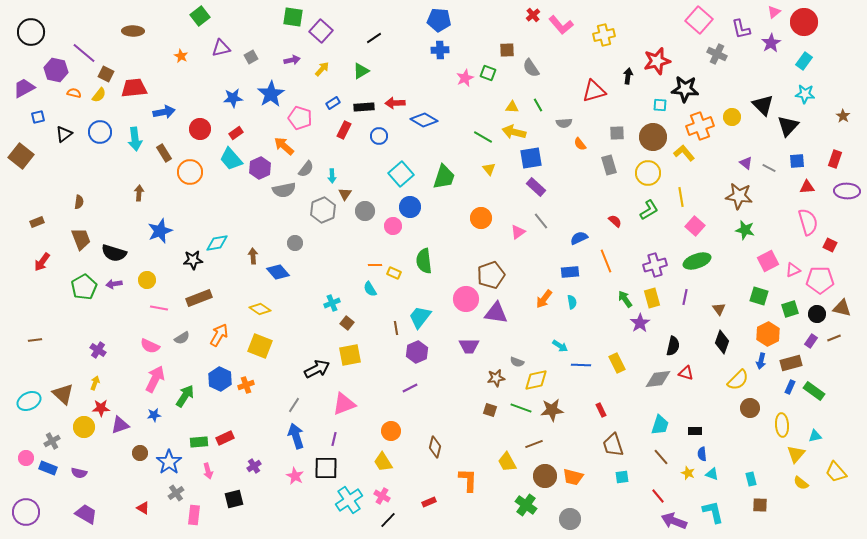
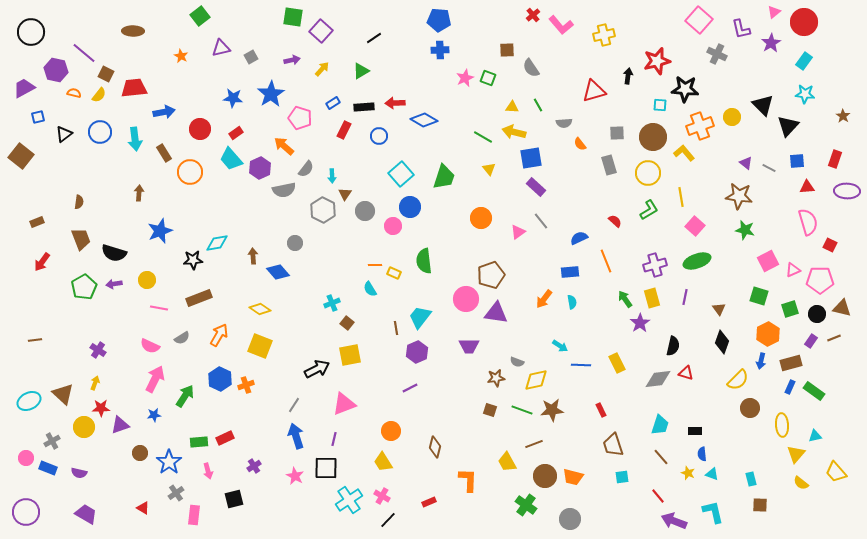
green square at (488, 73): moved 5 px down
blue star at (233, 98): rotated 12 degrees clockwise
gray hexagon at (323, 210): rotated 10 degrees counterclockwise
green line at (521, 408): moved 1 px right, 2 px down
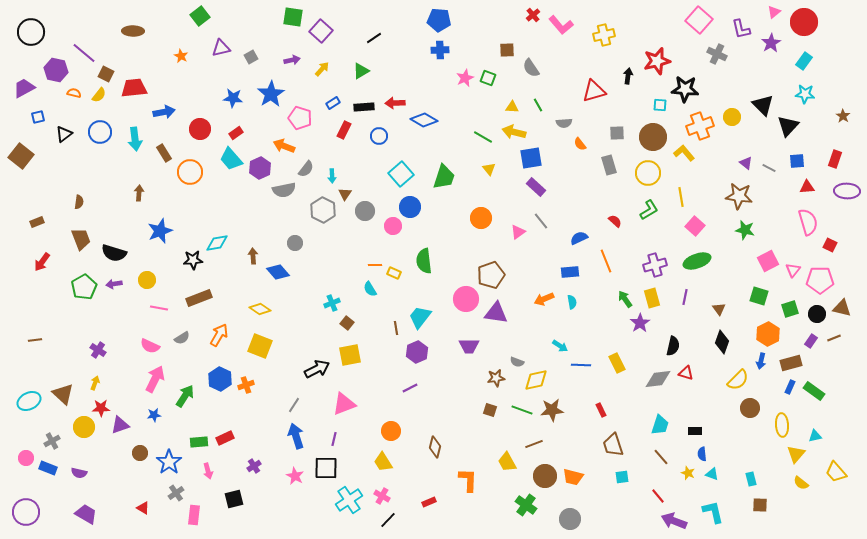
orange arrow at (284, 146): rotated 20 degrees counterclockwise
pink triangle at (793, 270): rotated 28 degrees counterclockwise
orange arrow at (544, 299): rotated 30 degrees clockwise
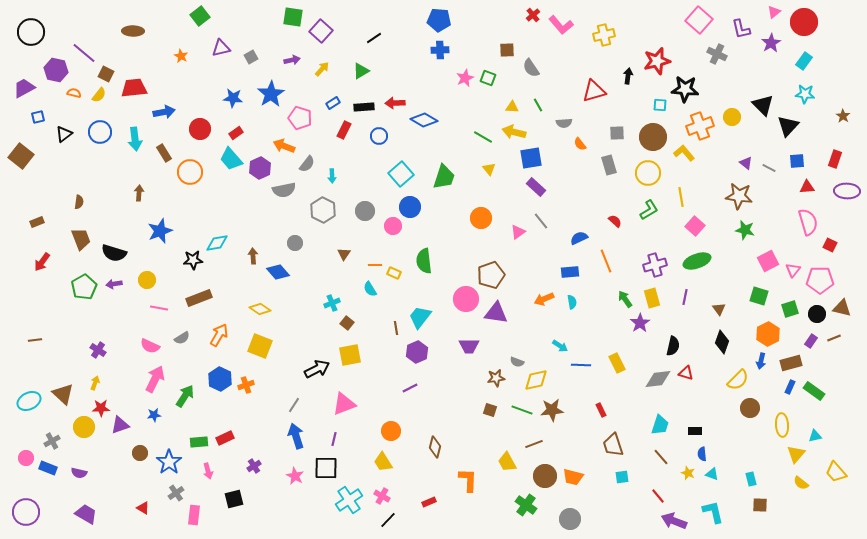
gray semicircle at (306, 169): moved 1 px right, 5 px up
brown triangle at (345, 194): moved 1 px left, 60 px down
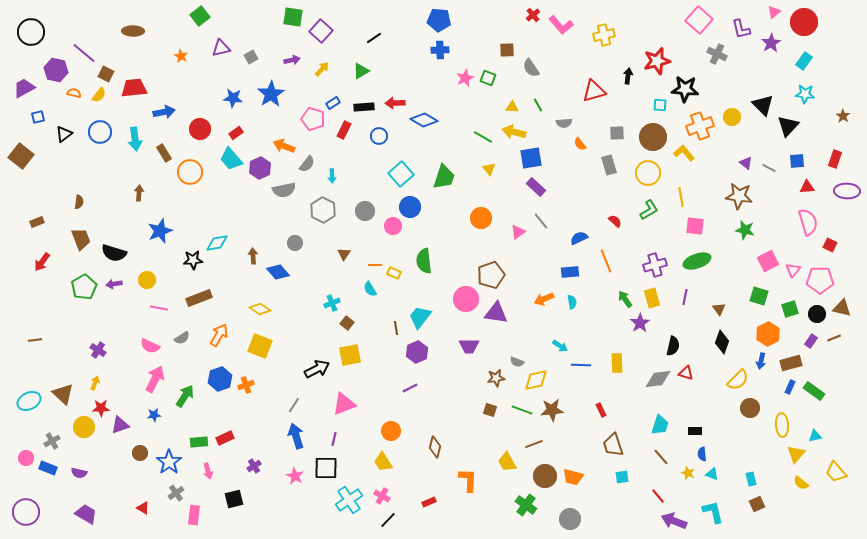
pink pentagon at (300, 118): moved 13 px right, 1 px down
pink square at (695, 226): rotated 36 degrees counterclockwise
yellow rectangle at (617, 363): rotated 24 degrees clockwise
blue hexagon at (220, 379): rotated 15 degrees clockwise
brown square at (760, 505): moved 3 px left, 1 px up; rotated 28 degrees counterclockwise
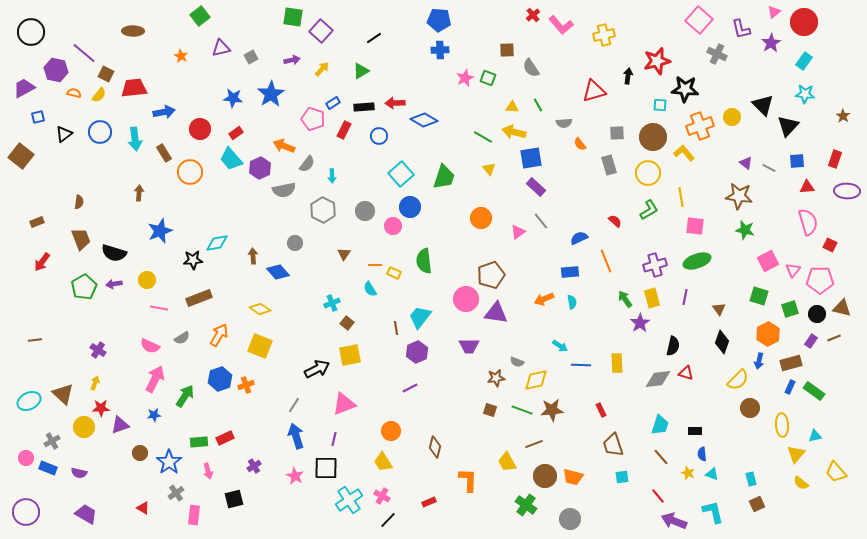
blue arrow at (761, 361): moved 2 px left
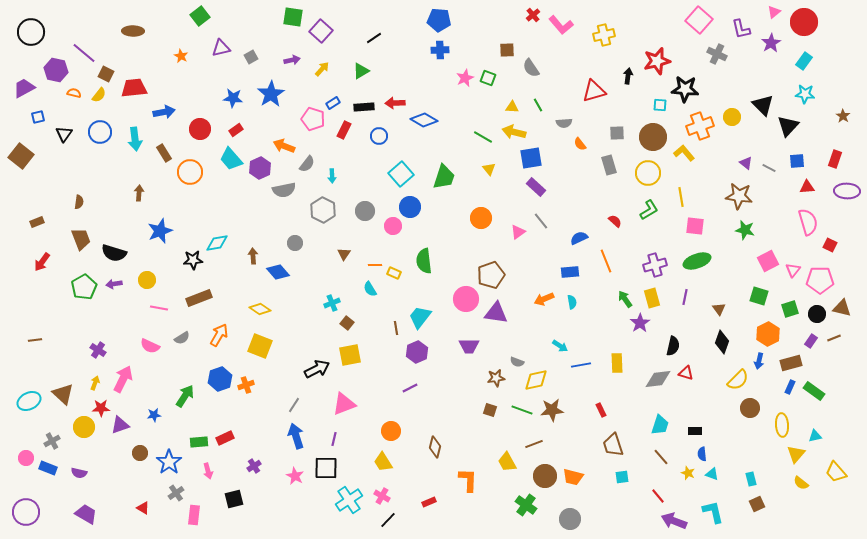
red rectangle at (236, 133): moved 3 px up
black triangle at (64, 134): rotated 18 degrees counterclockwise
blue line at (581, 365): rotated 12 degrees counterclockwise
pink arrow at (155, 379): moved 32 px left
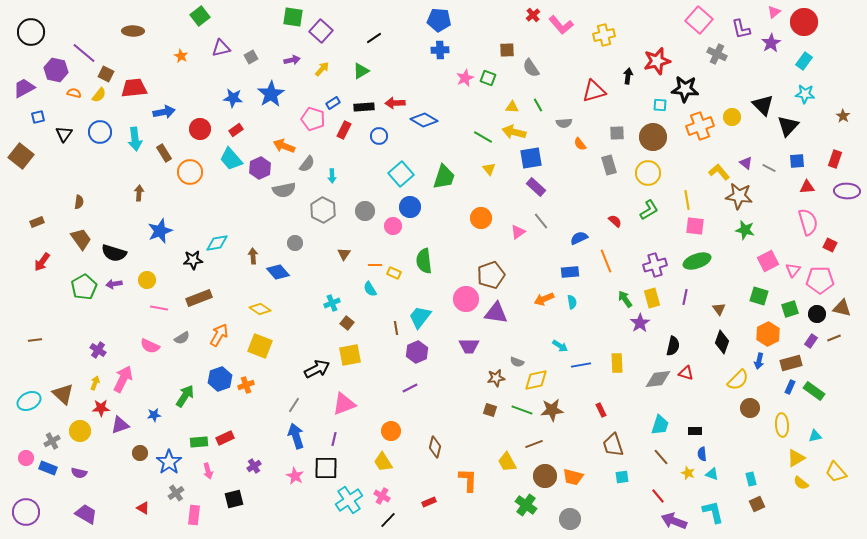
yellow L-shape at (684, 153): moved 35 px right, 19 px down
yellow line at (681, 197): moved 6 px right, 3 px down
brown trapezoid at (81, 239): rotated 15 degrees counterclockwise
yellow circle at (84, 427): moved 4 px left, 4 px down
yellow triangle at (796, 454): moved 4 px down; rotated 18 degrees clockwise
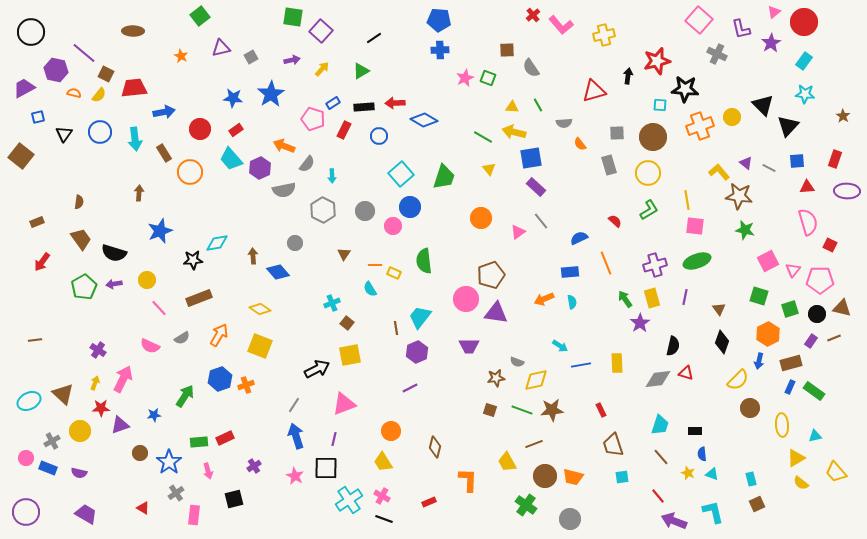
orange line at (606, 261): moved 2 px down
pink line at (159, 308): rotated 36 degrees clockwise
black line at (388, 520): moved 4 px left, 1 px up; rotated 66 degrees clockwise
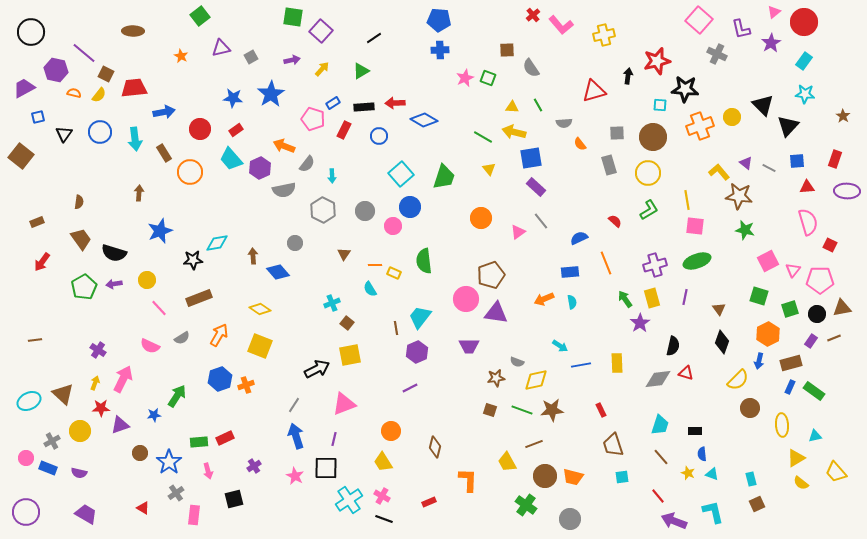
brown triangle at (842, 308): rotated 24 degrees counterclockwise
green arrow at (185, 396): moved 8 px left
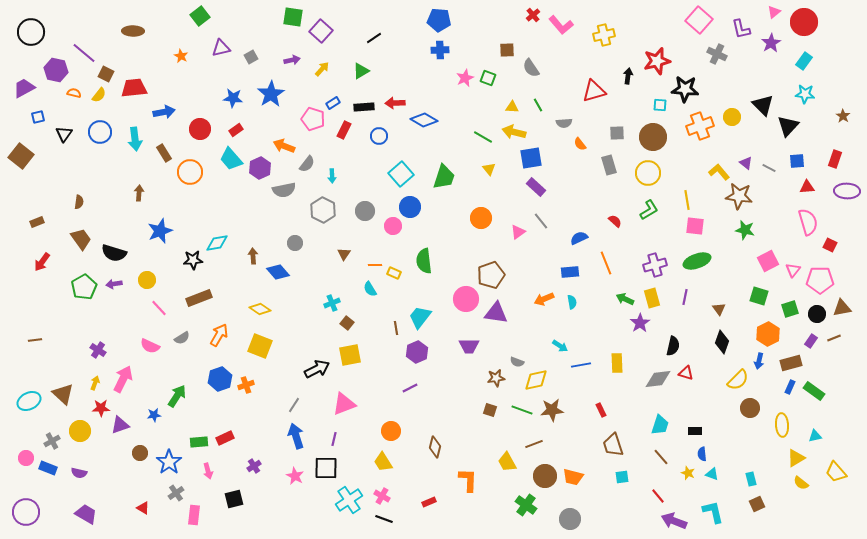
green arrow at (625, 299): rotated 30 degrees counterclockwise
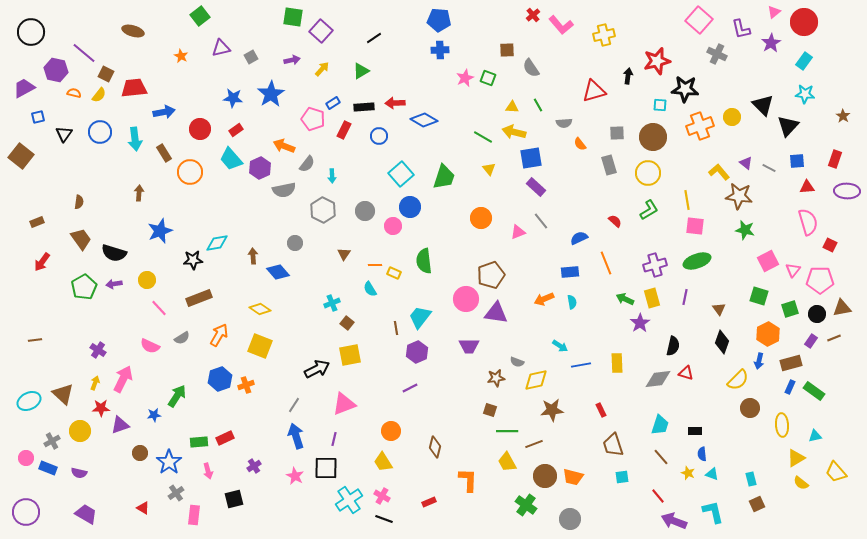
brown ellipse at (133, 31): rotated 15 degrees clockwise
pink triangle at (518, 232): rotated 14 degrees clockwise
green line at (522, 410): moved 15 px left, 21 px down; rotated 20 degrees counterclockwise
